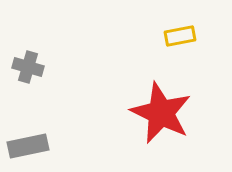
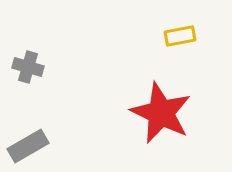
gray rectangle: rotated 18 degrees counterclockwise
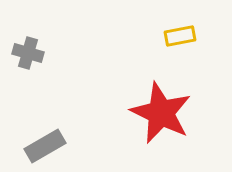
gray cross: moved 14 px up
gray rectangle: moved 17 px right
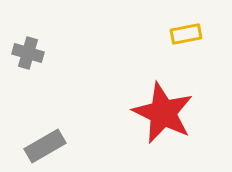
yellow rectangle: moved 6 px right, 2 px up
red star: moved 2 px right
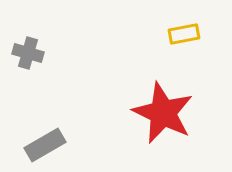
yellow rectangle: moved 2 px left
gray rectangle: moved 1 px up
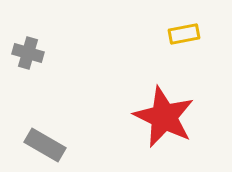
red star: moved 1 px right, 4 px down
gray rectangle: rotated 60 degrees clockwise
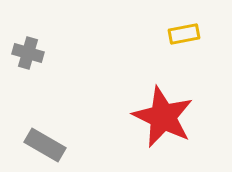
red star: moved 1 px left
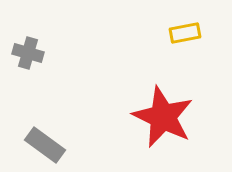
yellow rectangle: moved 1 px right, 1 px up
gray rectangle: rotated 6 degrees clockwise
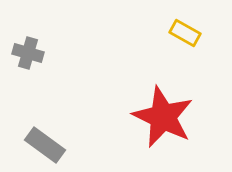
yellow rectangle: rotated 40 degrees clockwise
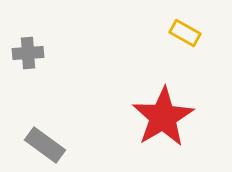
gray cross: rotated 20 degrees counterclockwise
red star: rotated 16 degrees clockwise
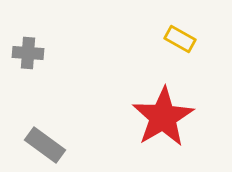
yellow rectangle: moved 5 px left, 6 px down
gray cross: rotated 8 degrees clockwise
